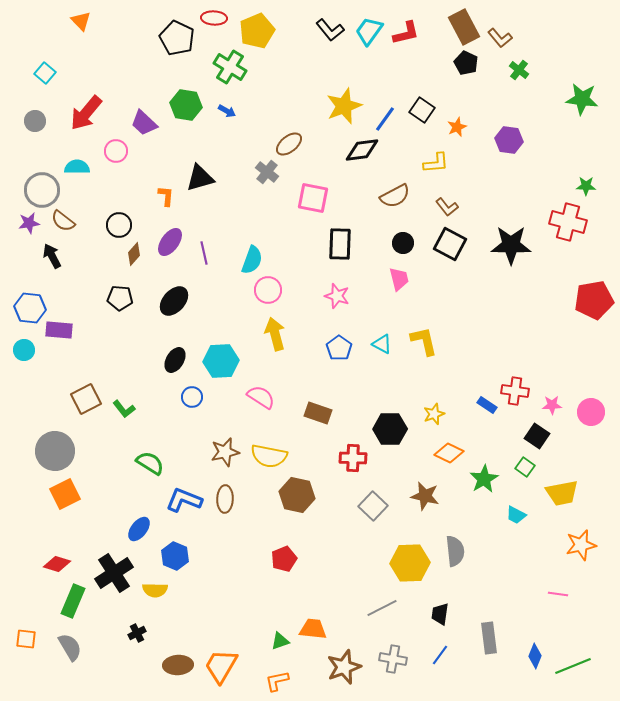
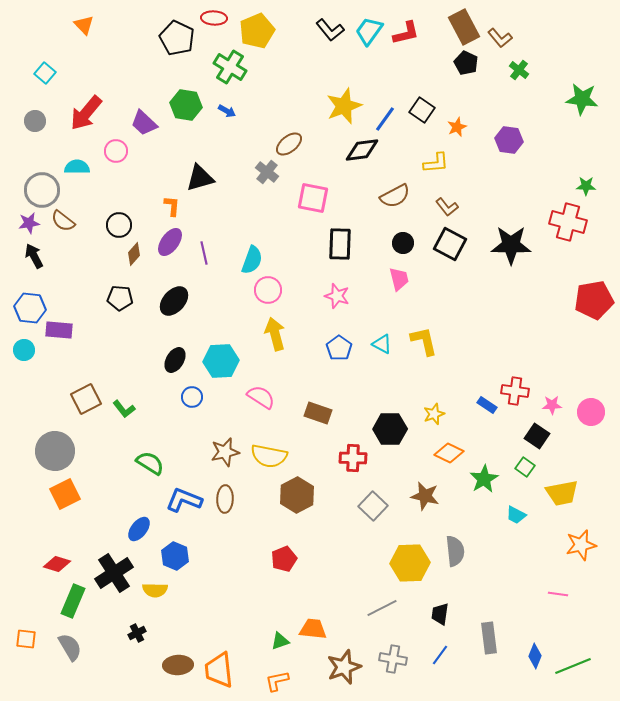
orange triangle at (81, 21): moved 3 px right, 4 px down
orange L-shape at (166, 196): moved 6 px right, 10 px down
black arrow at (52, 256): moved 18 px left
brown hexagon at (297, 495): rotated 20 degrees clockwise
orange trapezoid at (221, 666): moved 2 px left, 4 px down; rotated 36 degrees counterclockwise
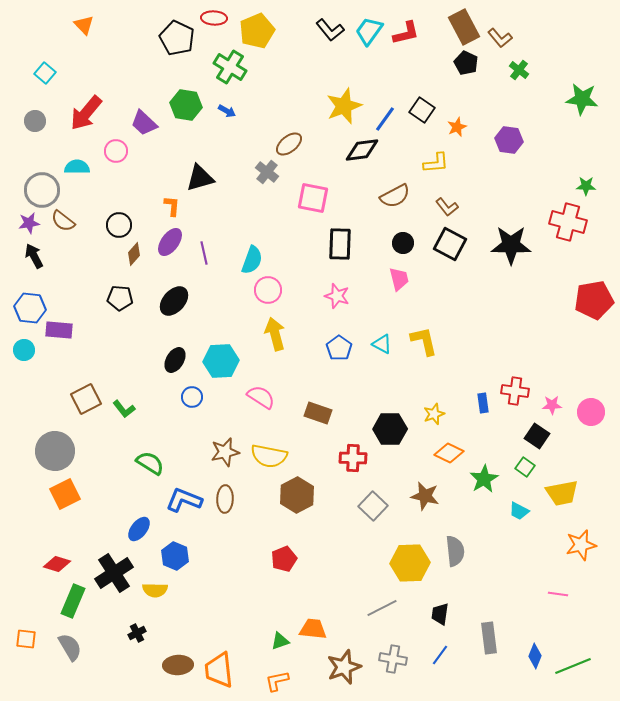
blue rectangle at (487, 405): moved 4 px left, 2 px up; rotated 48 degrees clockwise
cyan trapezoid at (516, 515): moved 3 px right, 4 px up
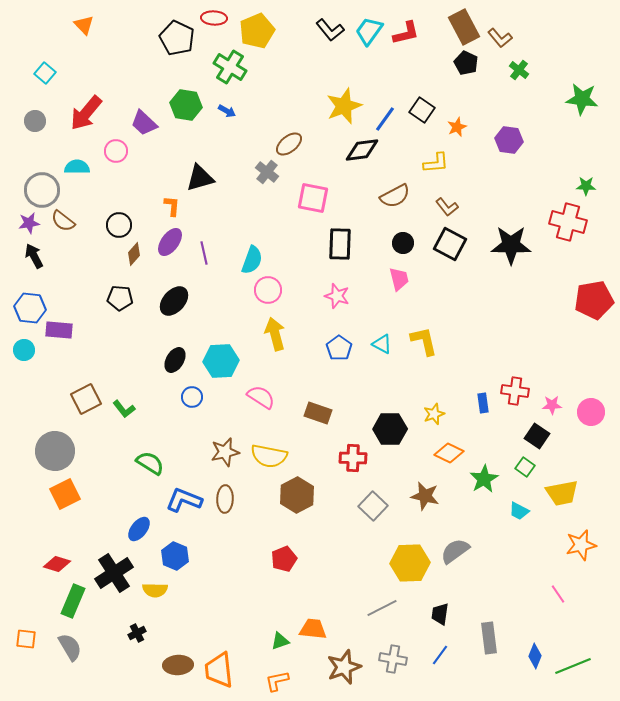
gray semicircle at (455, 551): rotated 120 degrees counterclockwise
pink line at (558, 594): rotated 48 degrees clockwise
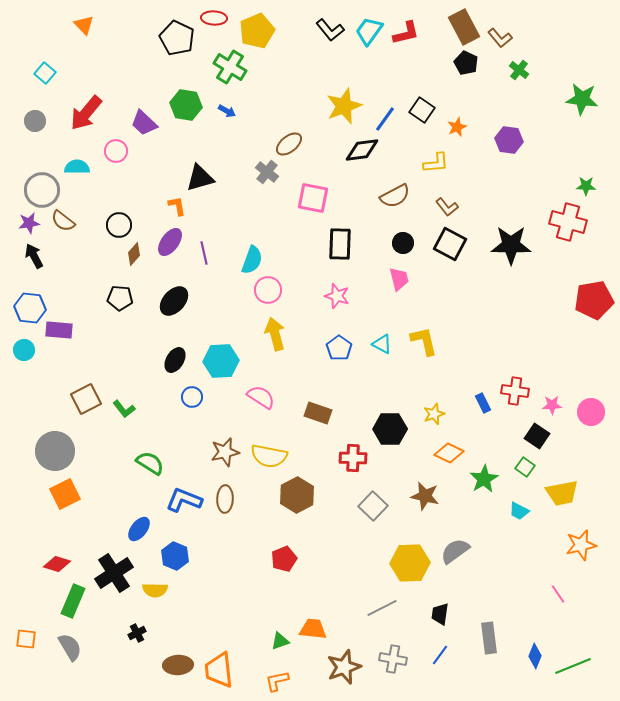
orange L-shape at (172, 206): moved 5 px right; rotated 15 degrees counterclockwise
blue rectangle at (483, 403): rotated 18 degrees counterclockwise
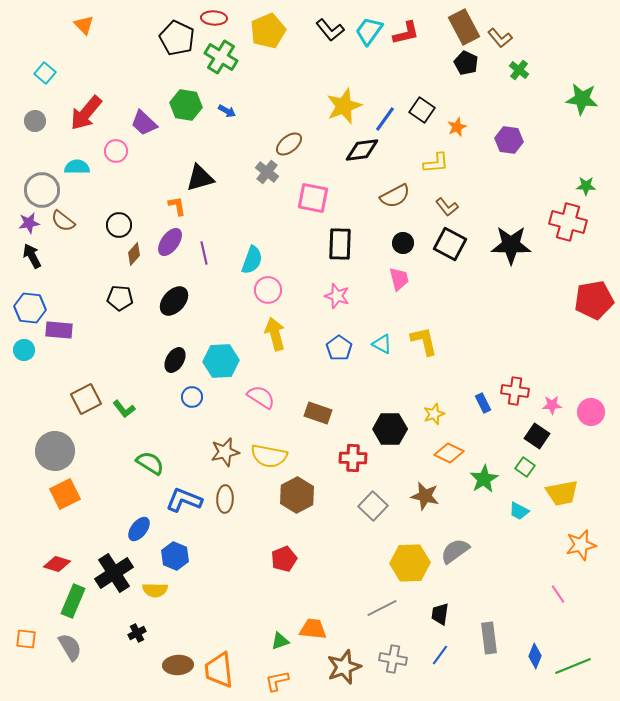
yellow pentagon at (257, 31): moved 11 px right
green cross at (230, 67): moved 9 px left, 10 px up
black arrow at (34, 256): moved 2 px left
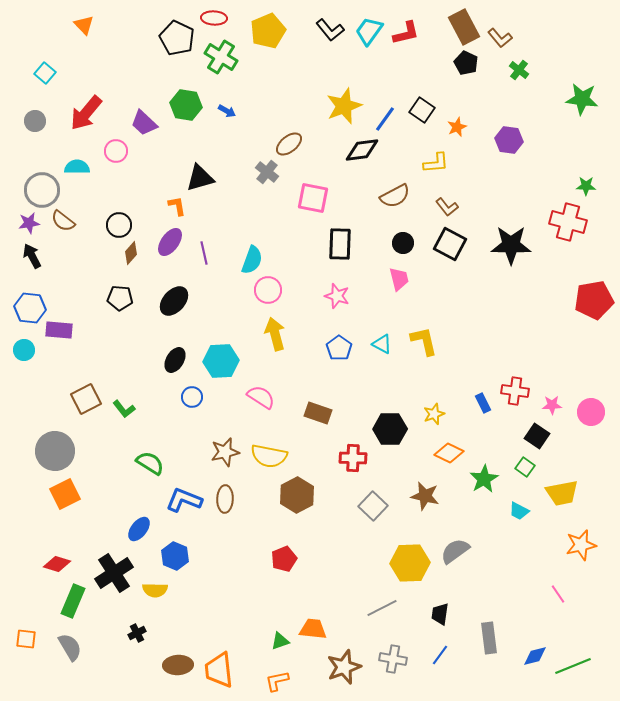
brown diamond at (134, 254): moved 3 px left, 1 px up
blue diamond at (535, 656): rotated 55 degrees clockwise
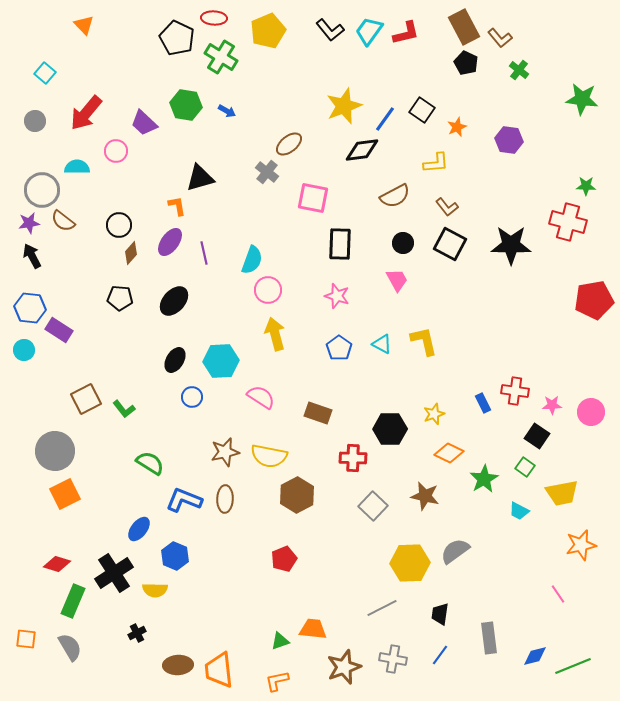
pink trapezoid at (399, 279): moved 2 px left, 1 px down; rotated 15 degrees counterclockwise
purple rectangle at (59, 330): rotated 28 degrees clockwise
